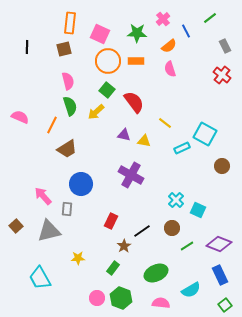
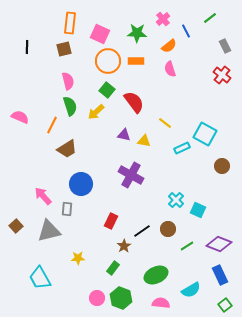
brown circle at (172, 228): moved 4 px left, 1 px down
green ellipse at (156, 273): moved 2 px down
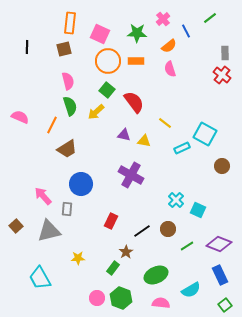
gray rectangle at (225, 46): moved 7 px down; rotated 24 degrees clockwise
brown star at (124, 246): moved 2 px right, 6 px down
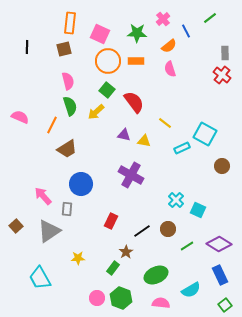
gray triangle at (49, 231): rotated 20 degrees counterclockwise
purple diamond at (219, 244): rotated 10 degrees clockwise
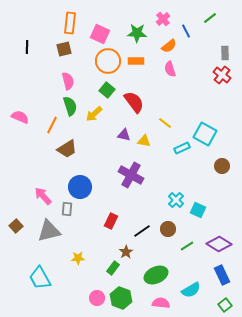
yellow arrow at (96, 112): moved 2 px left, 2 px down
blue circle at (81, 184): moved 1 px left, 3 px down
gray triangle at (49, 231): rotated 20 degrees clockwise
blue rectangle at (220, 275): moved 2 px right
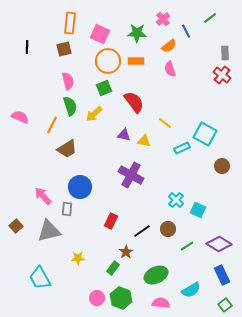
green square at (107, 90): moved 3 px left, 2 px up; rotated 28 degrees clockwise
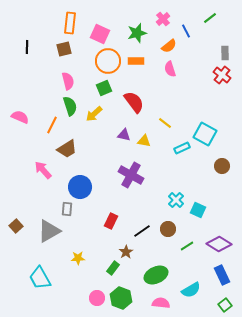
green star at (137, 33): rotated 18 degrees counterclockwise
pink arrow at (43, 196): moved 26 px up
gray triangle at (49, 231): rotated 15 degrees counterclockwise
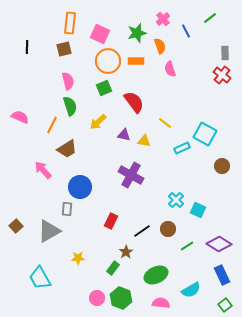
orange semicircle at (169, 46): moved 9 px left; rotated 70 degrees counterclockwise
yellow arrow at (94, 114): moved 4 px right, 8 px down
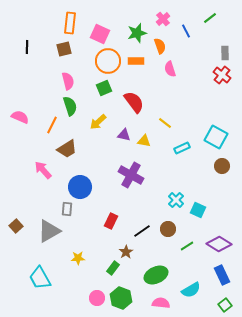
cyan square at (205, 134): moved 11 px right, 3 px down
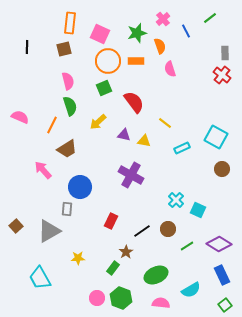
brown circle at (222, 166): moved 3 px down
